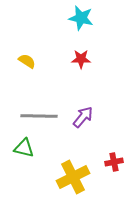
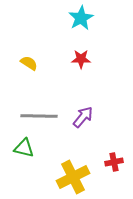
cyan star: rotated 30 degrees clockwise
yellow semicircle: moved 2 px right, 2 px down
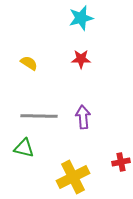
cyan star: rotated 15 degrees clockwise
purple arrow: rotated 45 degrees counterclockwise
red cross: moved 7 px right
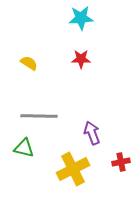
cyan star: rotated 10 degrees clockwise
purple arrow: moved 9 px right, 16 px down; rotated 15 degrees counterclockwise
yellow cross: moved 8 px up
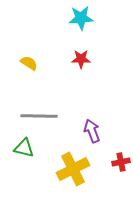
purple arrow: moved 2 px up
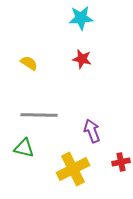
red star: moved 1 px right; rotated 12 degrees clockwise
gray line: moved 1 px up
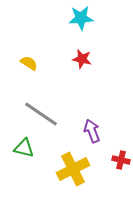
gray line: moved 2 px right, 1 px up; rotated 33 degrees clockwise
red cross: moved 2 px up; rotated 24 degrees clockwise
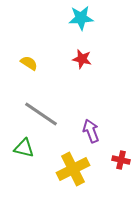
purple arrow: moved 1 px left
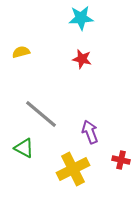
yellow semicircle: moved 8 px left, 11 px up; rotated 48 degrees counterclockwise
gray line: rotated 6 degrees clockwise
purple arrow: moved 1 px left, 1 px down
green triangle: rotated 15 degrees clockwise
